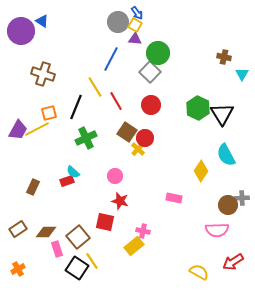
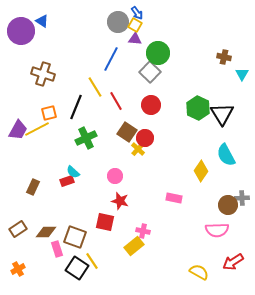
brown square at (78, 237): moved 3 px left; rotated 30 degrees counterclockwise
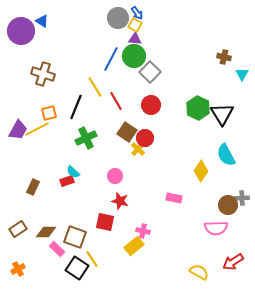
gray circle at (118, 22): moved 4 px up
green circle at (158, 53): moved 24 px left, 3 px down
pink semicircle at (217, 230): moved 1 px left, 2 px up
pink rectangle at (57, 249): rotated 28 degrees counterclockwise
yellow line at (92, 261): moved 2 px up
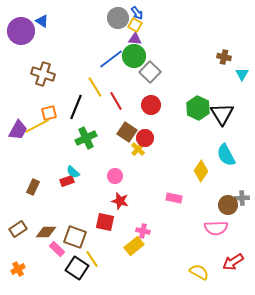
blue line at (111, 59): rotated 25 degrees clockwise
yellow line at (37, 129): moved 3 px up
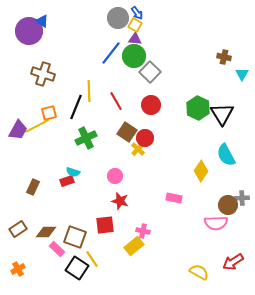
purple circle at (21, 31): moved 8 px right
blue line at (111, 59): moved 6 px up; rotated 15 degrees counterclockwise
yellow line at (95, 87): moved 6 px left, 4 px down; rotated 30 degrees clockwise
cyan semicircle at (73, 172): rotated 24 degrees counterclockwise
red square at (105, 222): moved 3 px down; rotated 18 degrees counterclockwise
pink semicircle at (216, 228): moved 5 px up
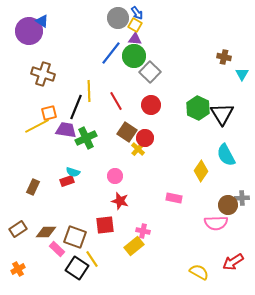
purple trapezoid at (18, 130): moved 48 px right; rotated 110 degrees counterclockwise
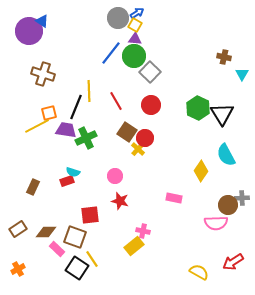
blue arrow at (137, 13): rotated 88 degrees counterclockwise
red square at (105, 225): moved 15 px left, 10 px up
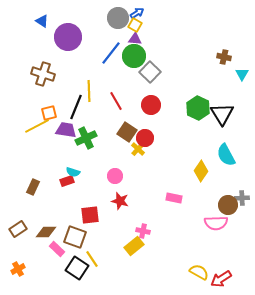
purple circle at (29, 31): moved 39 px right, 6 px down
red arrow at (233, 262): moved 12 px left, 17 px down
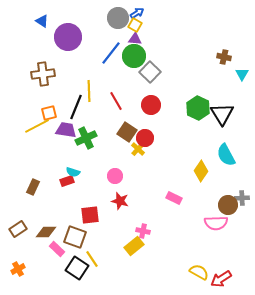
brown cross at (43, 74): rotated 25 degrees counterclockwise
pink rectangle at (174, 198): rotated 14 degrees clockwise
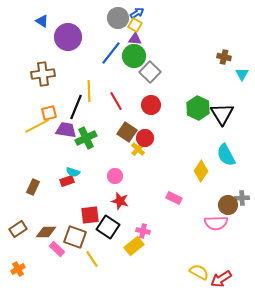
black square at (77, 268): moved 31 px right, 41 px up
